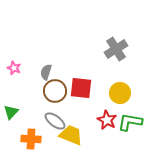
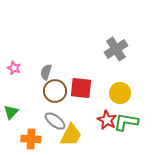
green L-shape: moved 4 px left
yellow trapezoid: rotated 95 degrees clockwise
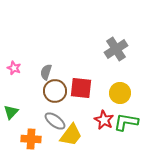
red star: moved 3 px left
yellow trapezoid: rotated 10 degrees clockwise
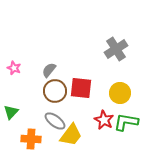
gray semicircle: moved 3 px right, 2 px up; rotated 21 degrees clockwise
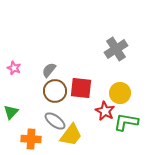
red star: moved 1 px right, 9 px up
